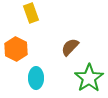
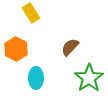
yellow rectangle: rotated 12 degrees counterclockwise
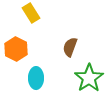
brown semicircle: rotated 24 degrees counterclockwise
